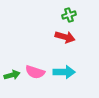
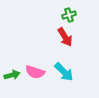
red arrow: rotated 42 degrees clockwise
cyan arrow: rotated 45 degrees clockwise
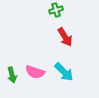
green cross: moved 13 px left, 5 px up
green arrow: rotated 91 degrees clockwise
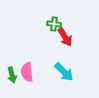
green cross: moved 2 px left, 14 px down; rotated 24 degrees clockwise
pink semicircle: moved 8 px left; rotated 66 degrees clockwise
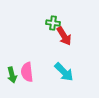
green cross: moved 1 px left, 1 px up
red arrow: moved 1 px left, 1 px up
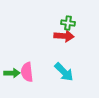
green cross: moved 15 px right
red arrow: rotated 54 degrees counterclockwise
green arrow: moved 2 px up; rotated 77 degrees counterclockwise
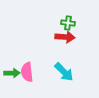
red arrow: moved 1 px right, 1 px down
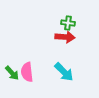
green arrow: rotated 49 degrees clockwise
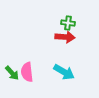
cyan arrow: rotated 15 degrees counterclockwise
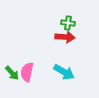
pink semicircle: rotated 18 degrees clockwise
